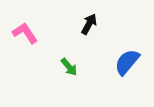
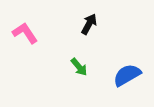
blue semicircle: moved 13 px down; rotated 20 degrees clockwise
green arrow: moved 10 px right
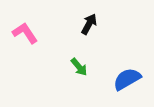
blue semicircle: moved 4 px down
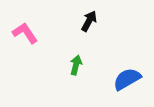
black arrow: moved 3 px up
green arrow: moved 3 px left, 2 px up; rotated 126 degrees counterclockwise
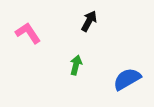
pink L-shape: moved 3 px right
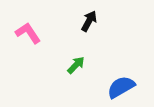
green arrow: rotated 30 degrees clockwise
blue semicircle: moved 6 px left, 8 px down
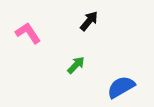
black arrow: rotated 10 degrees clockwise
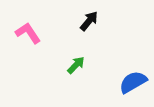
blue semicircle: moved 12 px right, 5 px up
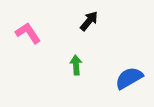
green arrow: rotated 48 degrees counterclockwise
blue semicircle: moved 4 px left, 4 px up
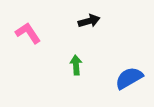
black arrow: rotated 35 degrees clockwise
